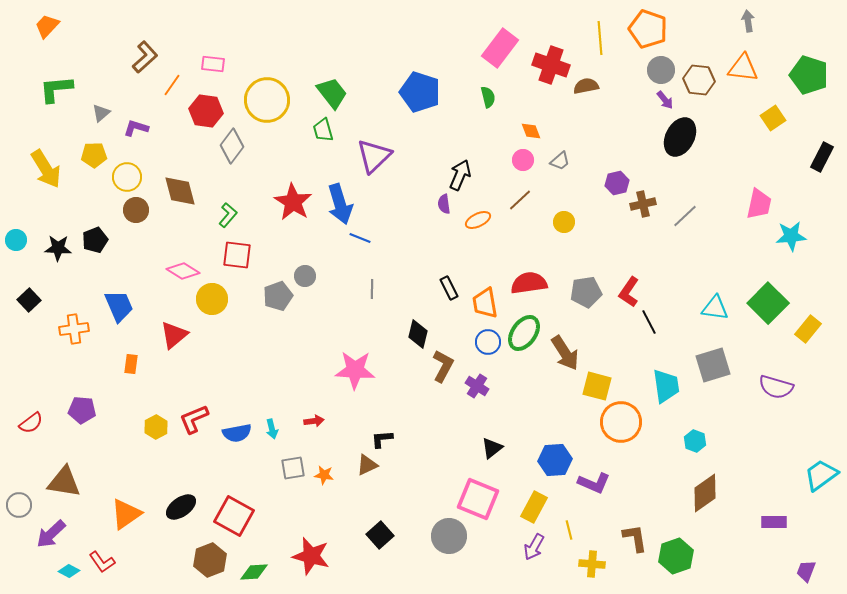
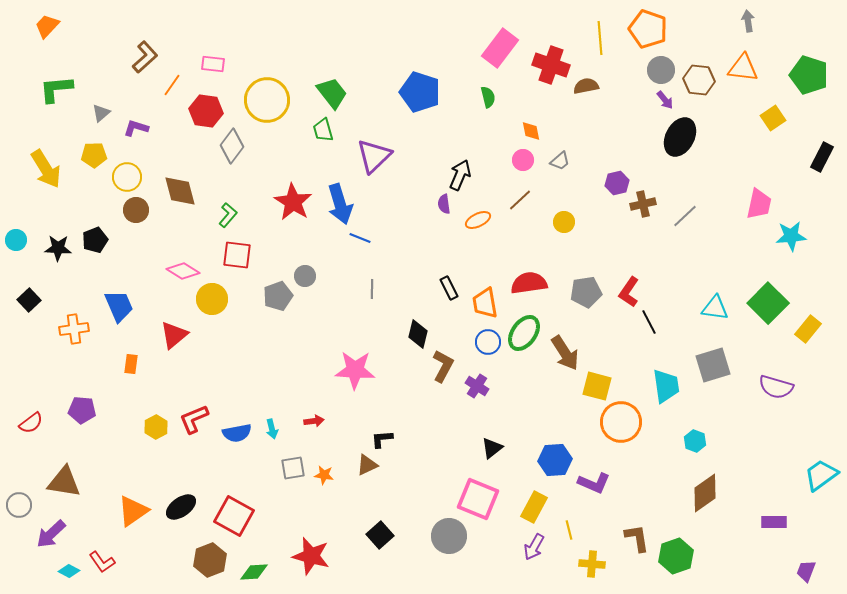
orange diamond at (531, 131): rotated 10 degrees clockwise
orange triangle at (126, 514): moved 7 px right, 3 px up
brown L-shape at (635, 538): moved 2 px right
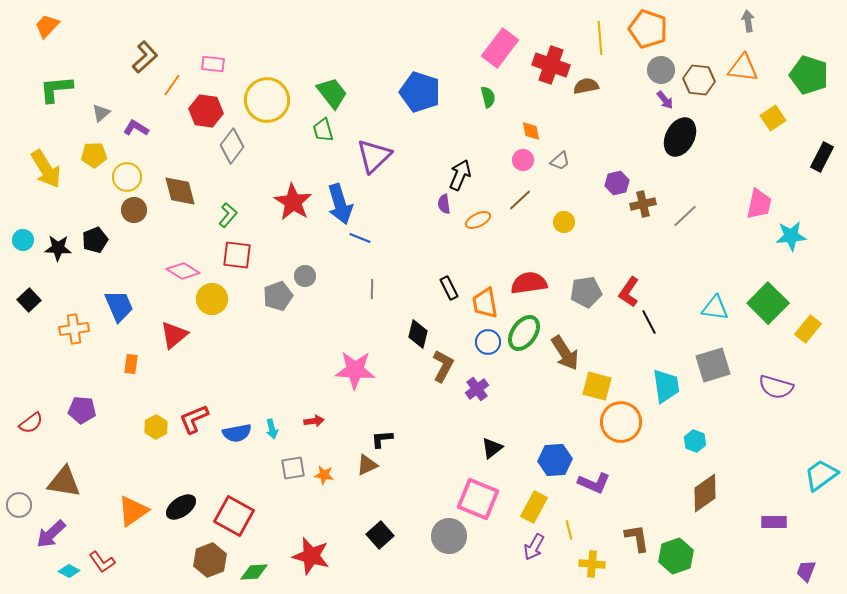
purple L-shape at (136, 128): rotated 15 degrees clockwise
brown circle at (136, 210): moved 2 px left
cyan circle at (16, 240): moved 7 px right
purple cross at (477, 386): moved 3 px down; rotated 20 degrees clockwise
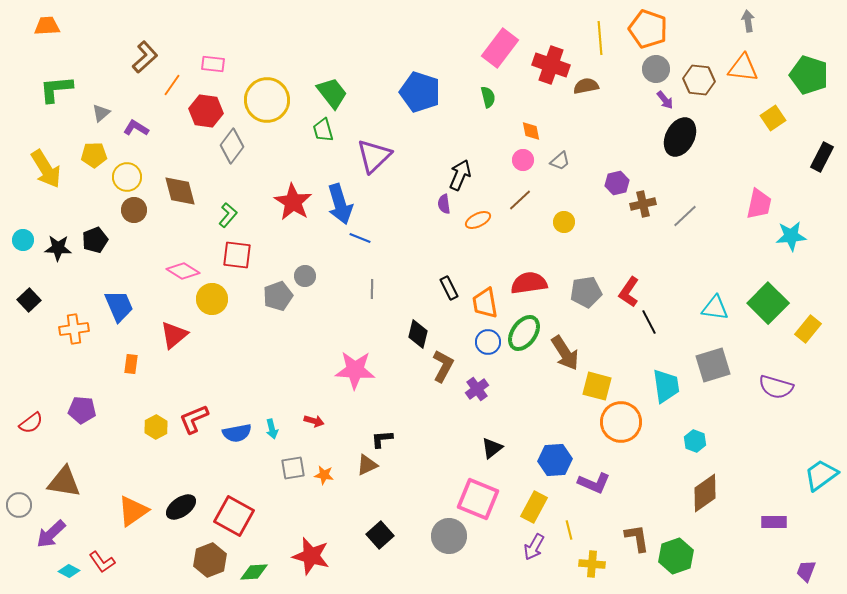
orange trapezoid at (47, 26): rotated 44 degrees clockwise
gray circle at (661, 70): moved 5 px left, 1 px up
red arrow at (314, 421): rotated 24 degrees clockwise
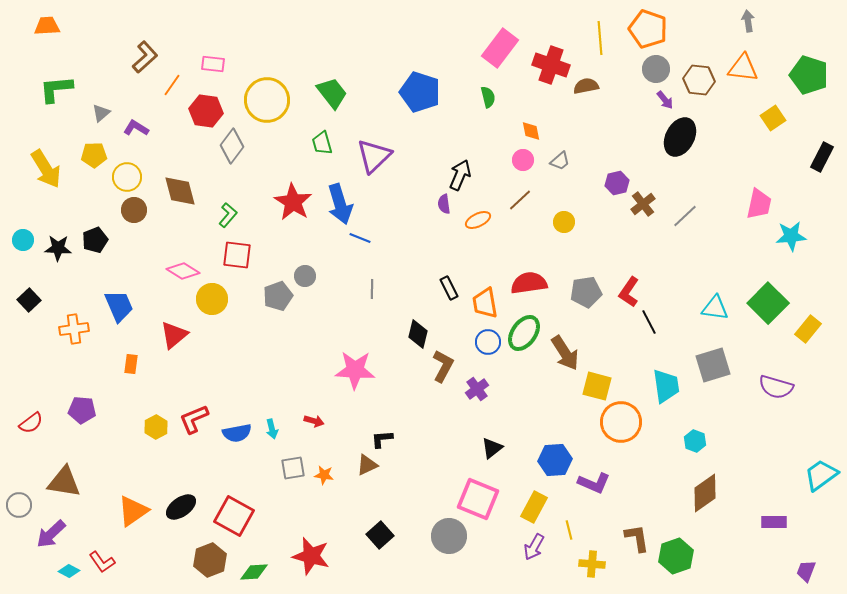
green trapezoid at (323, 130): moved 1 px left, 13 px down
brown cross at (643, 204): rotated 25 degrees counterclockwise
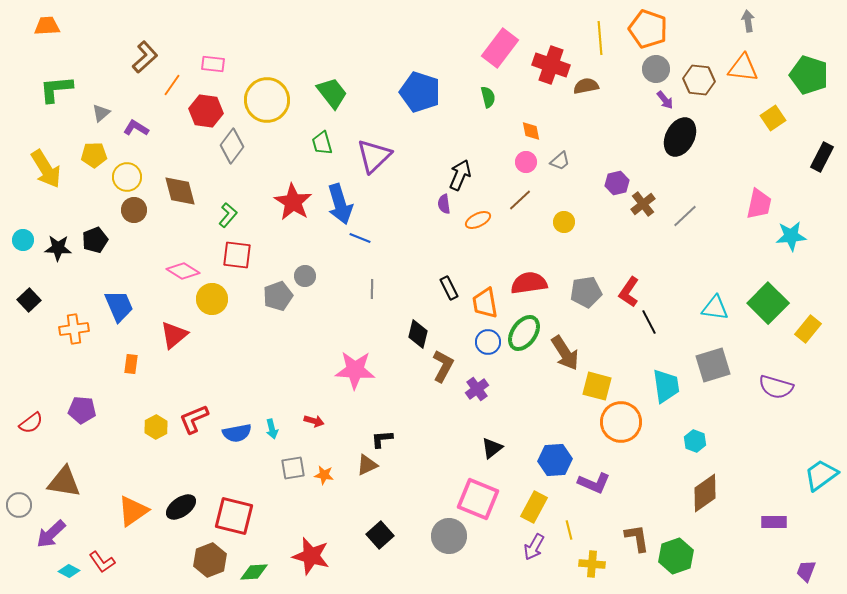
pink circle at (523, 160): moved 3 px right, 2 px down
red square at (234, 516): rotated 15 degrees counterclockwise
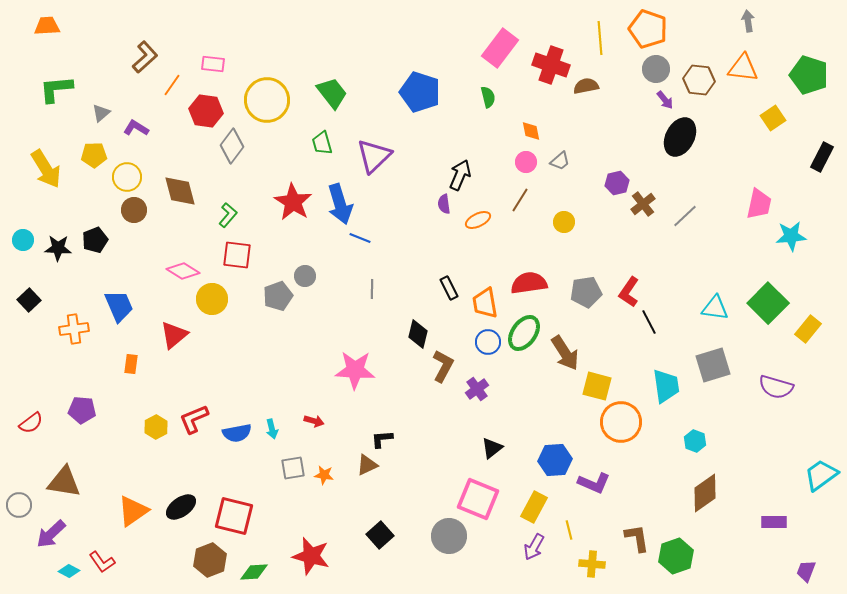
brown line at (520, 200): rotated 15 degrees counterclockwise
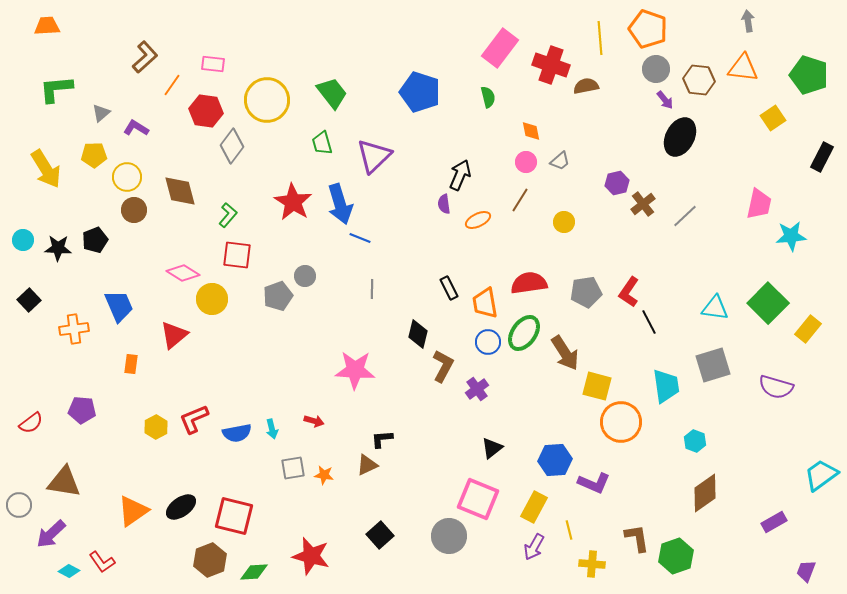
pink diamond at (183, 271): moved 2 px down
purple rectangle at (774, 522): rotated 30 degrees counterclockwise
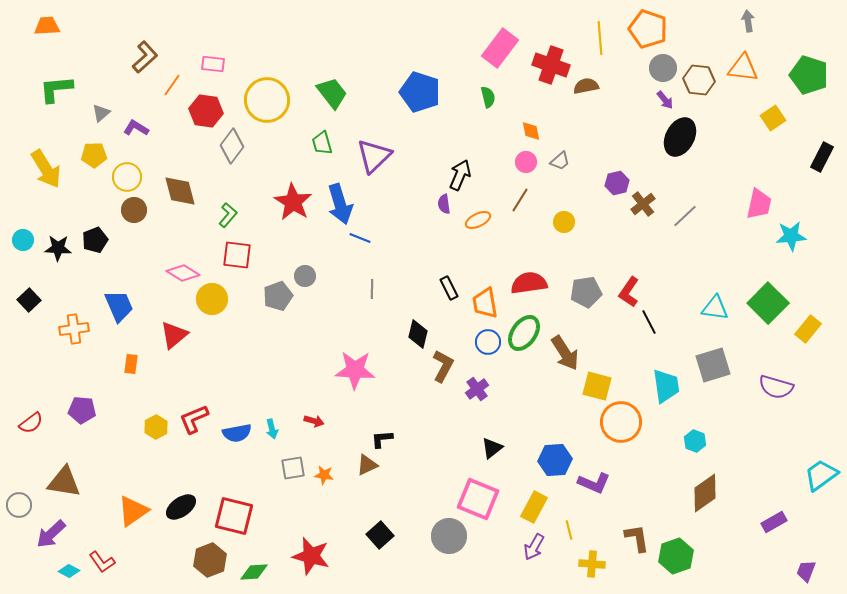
gray circle at (656, 69): moved 7 px right, 1 px up
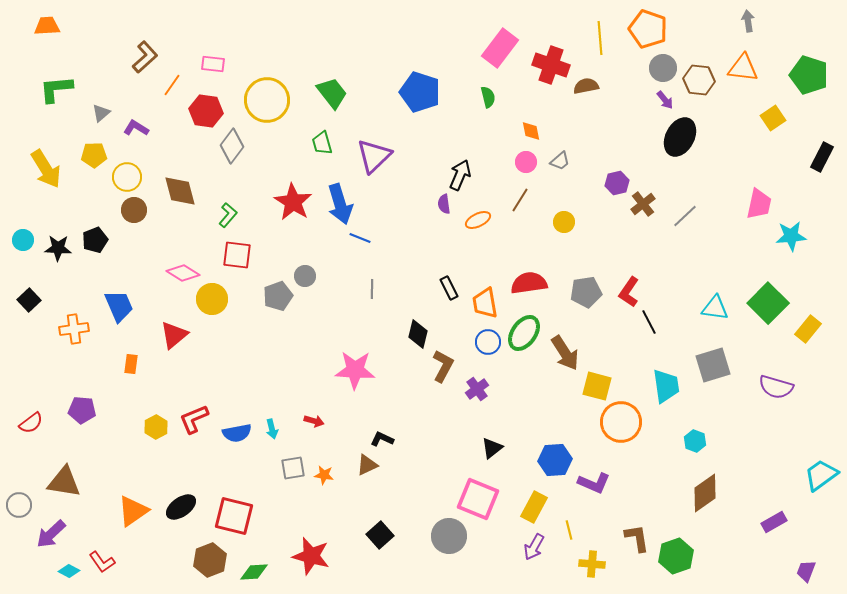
black L-shape at (382, 439): rotated 30 degrees clockwise
